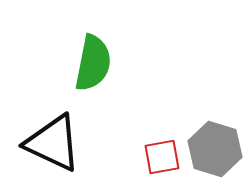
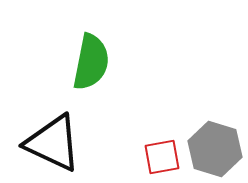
green semicircle: moved 2 px left, 1 px up
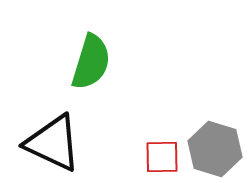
green semicircle: rotated 6 degrees clockwise
red square: rotated 9 degrees clockwise
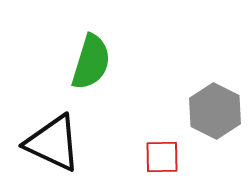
gray hexagon: moved 38 px up; rotated 10 degrees clockwise
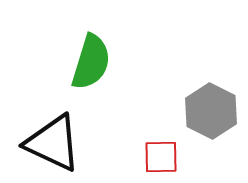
gray hexagon: moved 4 px left
red square: moved 1 px left
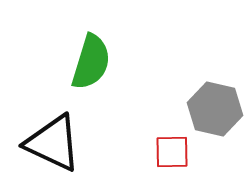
gray hexagon: moved 4 px right, 2 px up; rotated 14 degrees counterclockwise
red square: moved 11 px right, 5 px up
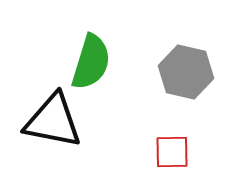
gray hexagon: moved 29 px left, 37 px up
black triangle: moved 22 px up; rotated 14 degrees counterclockwise
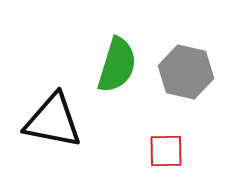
green semicircle: moved 26 px right, 3 px down
red square: moved 6 px left, 1 px up
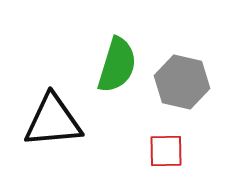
gray hexagon: moved 4 px left, 10 px down
black triangle: rotated 16 degrees counterclockwise
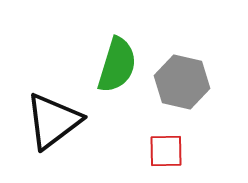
black triangle: rotated 32 degrees counterclockwise
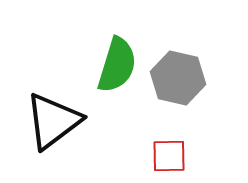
gray hexagon: moved 4 px left, 4 px up
red square: moved 3 px right, 5 px down
